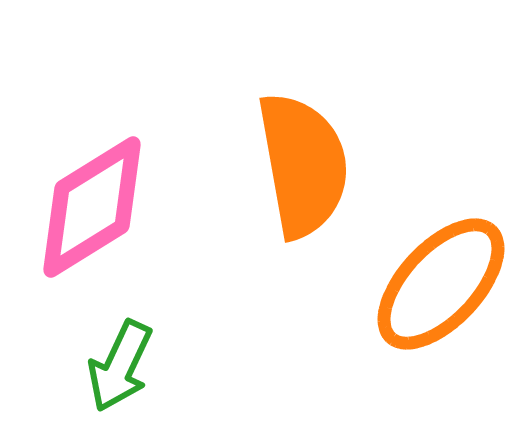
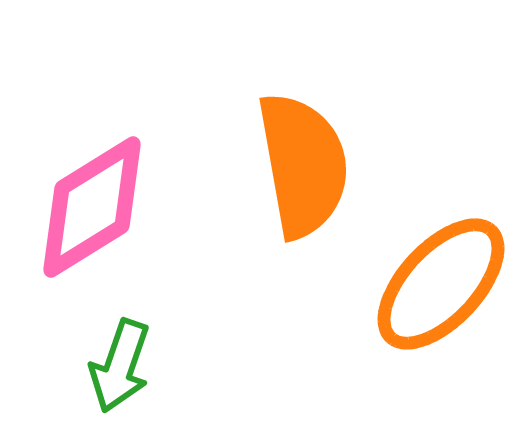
green arrow: rotated 6 degrees counterclockwise
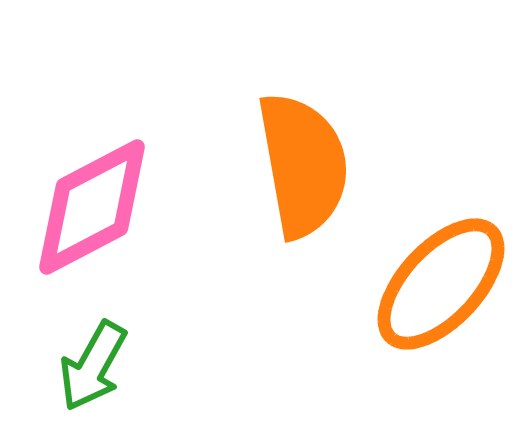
pink diamond: rotated 4 degrees clockwise
green arrow: moved 27 px left; rotated 10 degrees clockwise
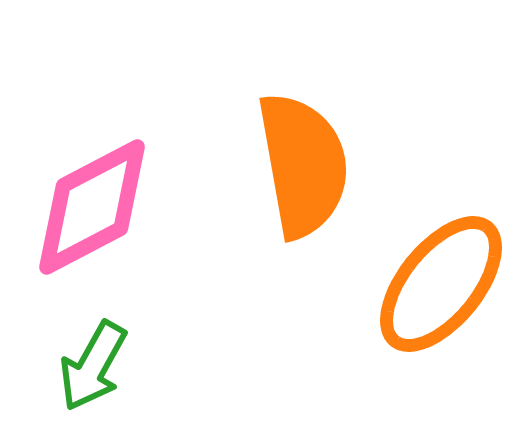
orange ellipse: rotated 4 degrees counterclockwise
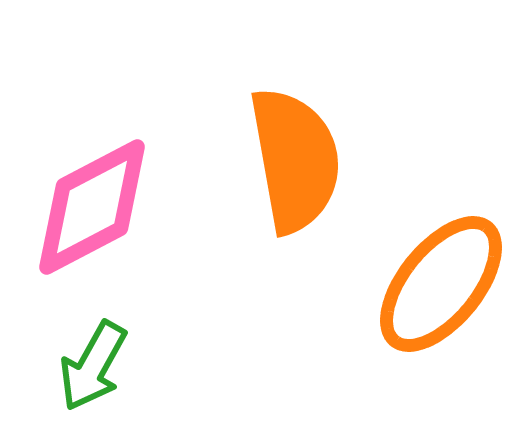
orange semicircle: moved 8 px left, 5 px up
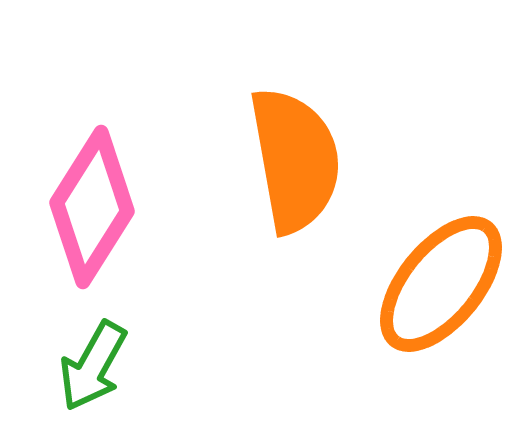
pink diamond: rotated 30 degrees counterclockwise
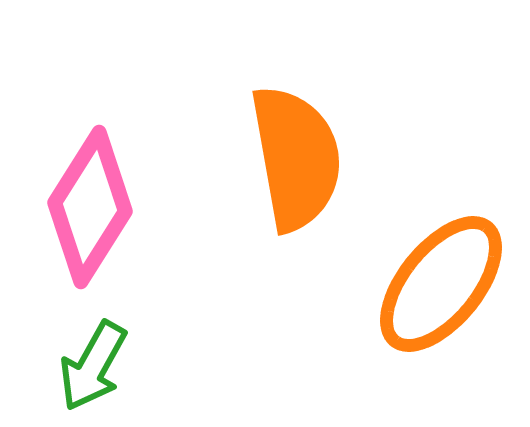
orange semicircle: moved 1 px right, 2 px up
pink diamond: moved 2 px left
